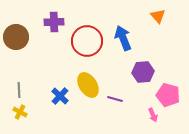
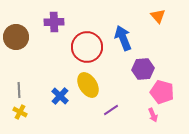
red circle: moved 6 px down
purple hexagon: moved 3 px up
pink pentagon: moved 6 px left, 3 px up
purple line: moved 4 px left, 11 px down; rotated 49 degrees counterclockwise
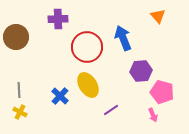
purple cross: moved 4 px right, 3 px up
purple hexagon: moved 2 px left, 2 px down
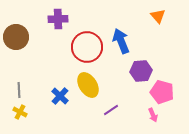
blue arrow: moved 2 px left, 3 px down
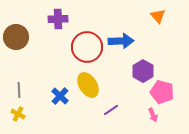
blue arrow: rotated 110 degrees clockwise
purple hexagon: moved 2 px right; rotated 25 degrees counterclockwise
yellow cross: moved 2 px left, 2 px down
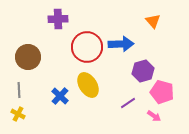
orange triangle: moved 5 px left, 5 px down
brown circle: moved 12 px right, 20 px down
blue arrow: moved 3 px down
purple hexagon: rotated 15 degrees clockwise
purple line: moved 17 px right, 7 px up
pink arrow: moved 1 px right, 1 px down; rotated 32 degrees counterclockwise
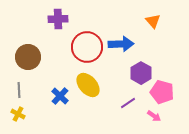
purple hexagon: moved 2 px left, 2 px down; rotated 15 degrees counterclockwise
yellow ellipse: rotated 10 degrees counterclockwise
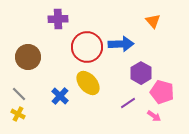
yellow ellipse: moved 2 px up
gray line: moved 4 px down; rotated 42 degrees counterclockwise
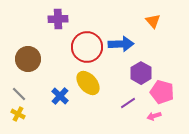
brown circle: moved 2 px down
pink arrow: rotated 128 degrees clockwise
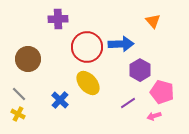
purple hexagon: moved 1 px left, 3 px up
blue cross: moved 4 px down
